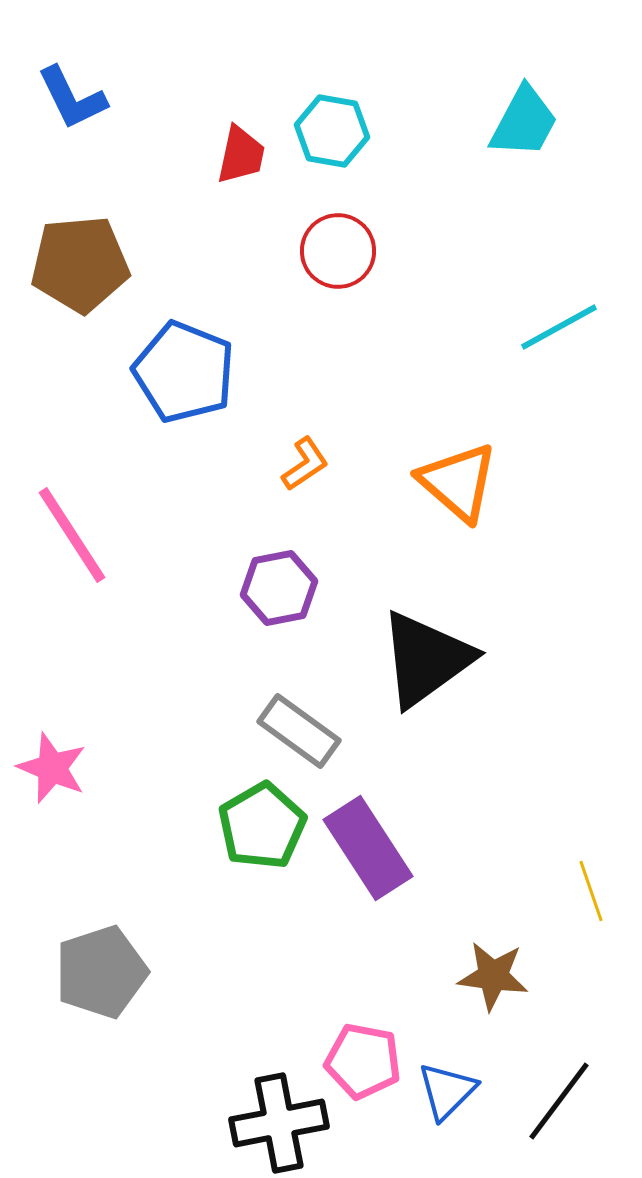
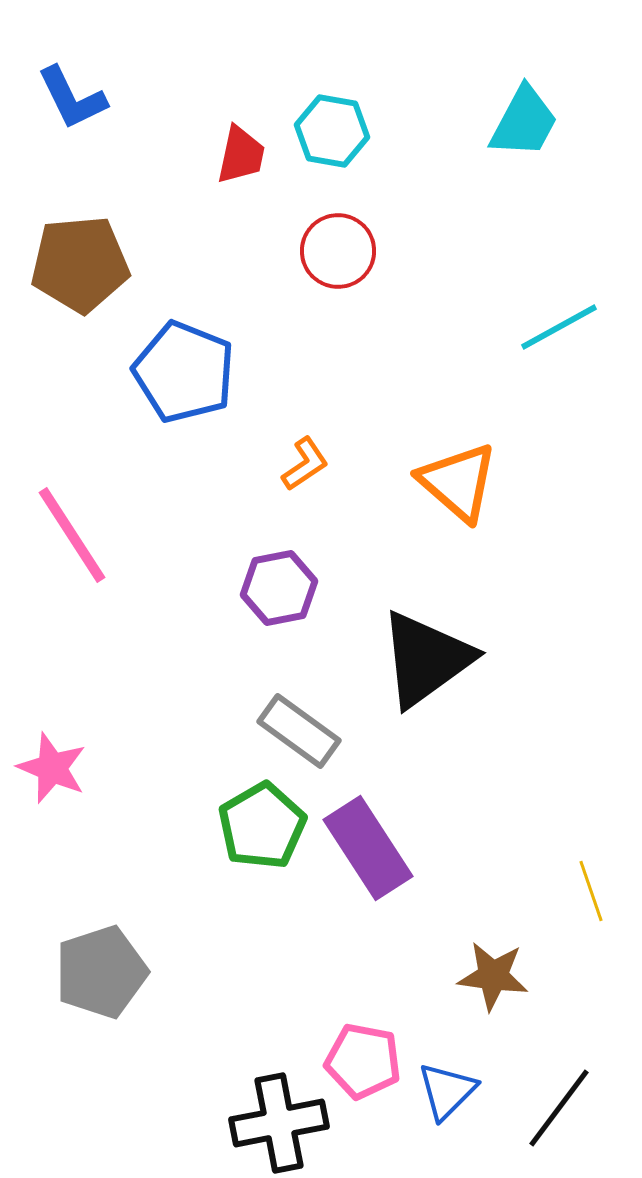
black line: moved 7 px down
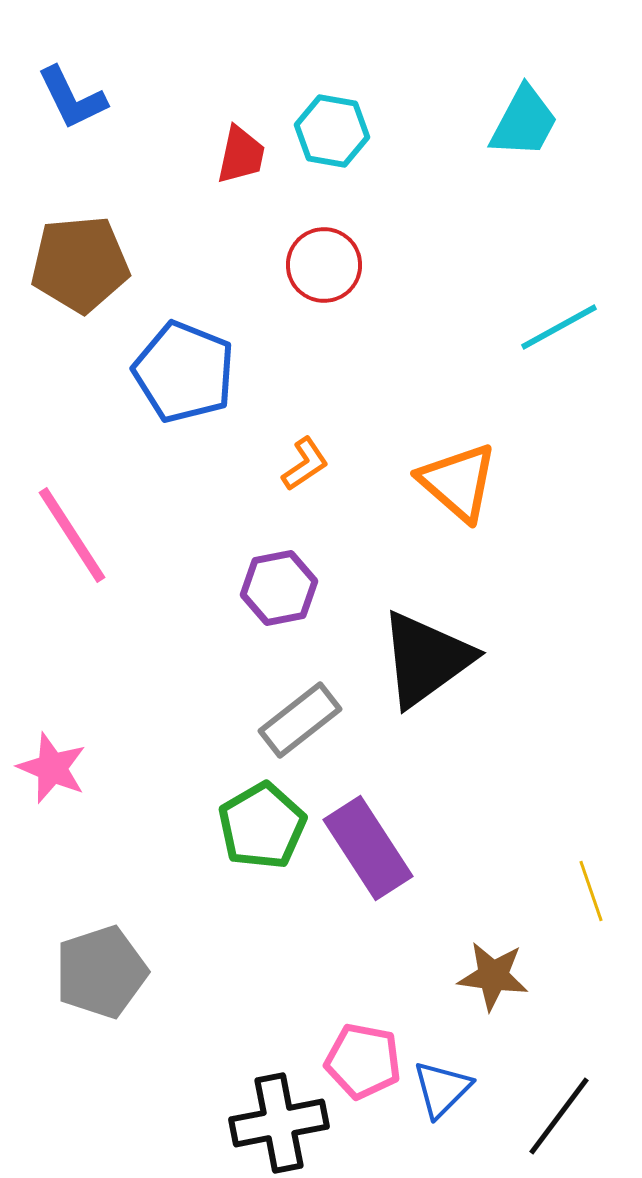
red circle: moved 14 px left, 14 px down
gray rectangle: moved 1 px right, 11 px up; rotated 74 degrees counterclockwise
blue triangle: moved 5 px left, 2 px up
black line: moved 8 px down
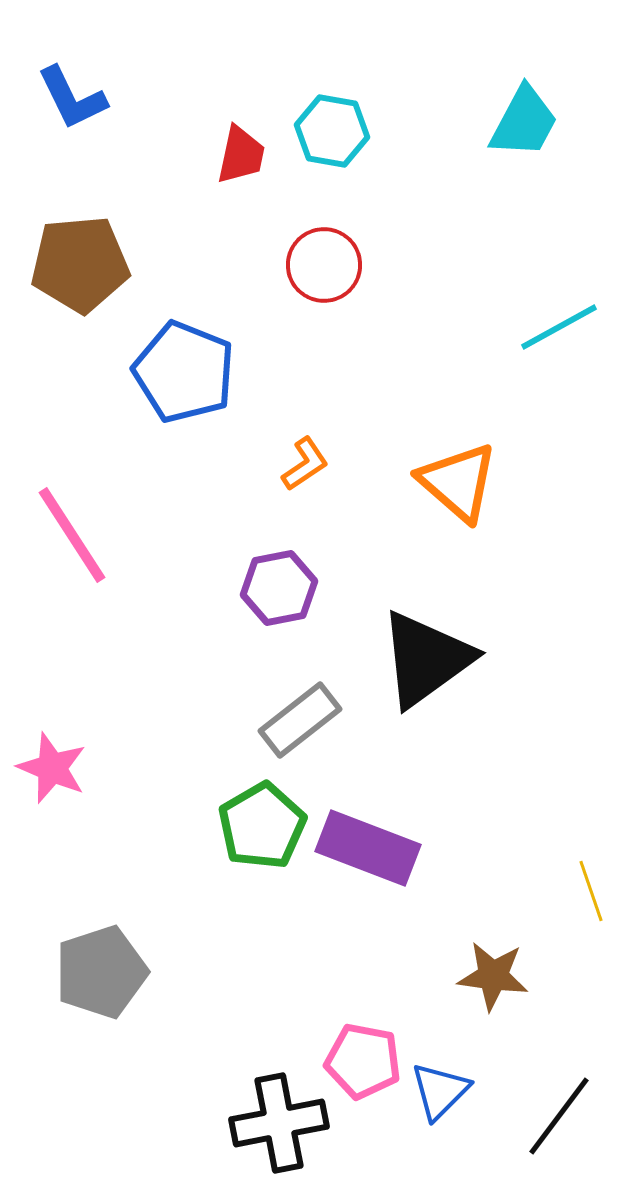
purple rectangle: rotated 36 degrees counterclockwise
blue triangle: moved 2 px left, 2 px down
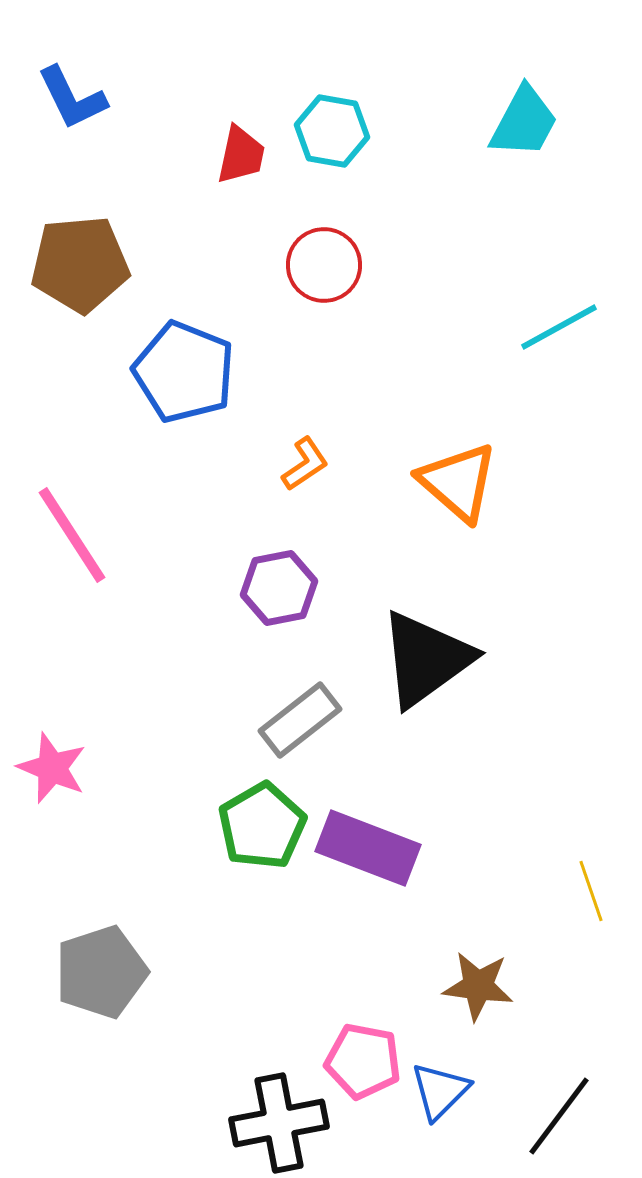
brown star: moved 15 px left, 10 px down
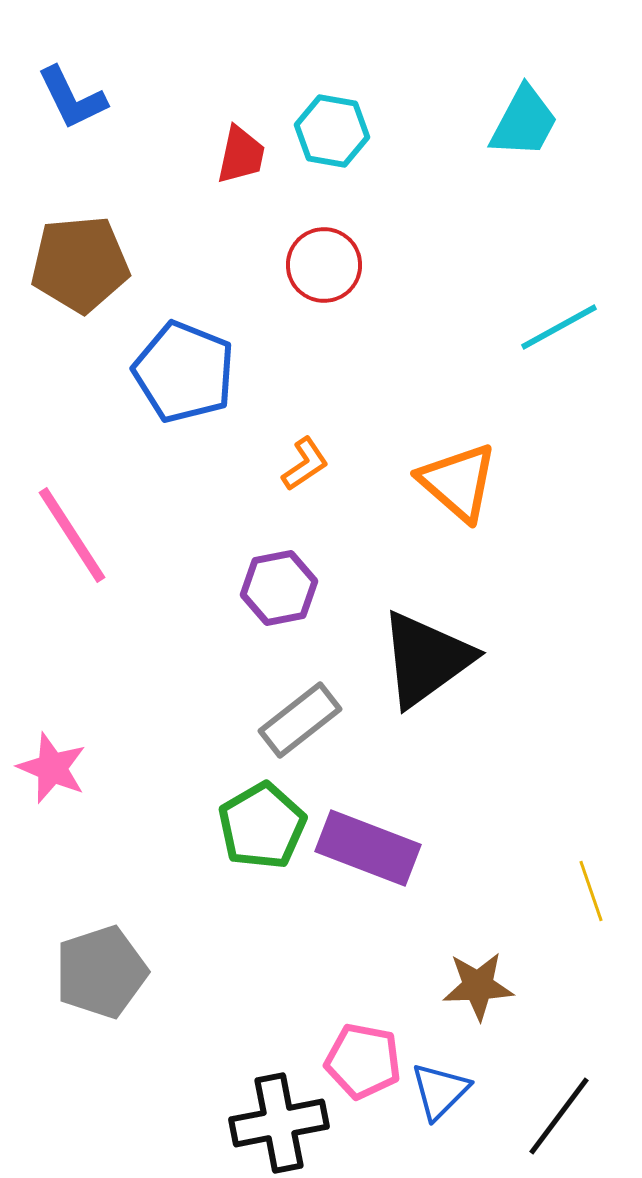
brown star: rotated 10 degrees counterclockwise
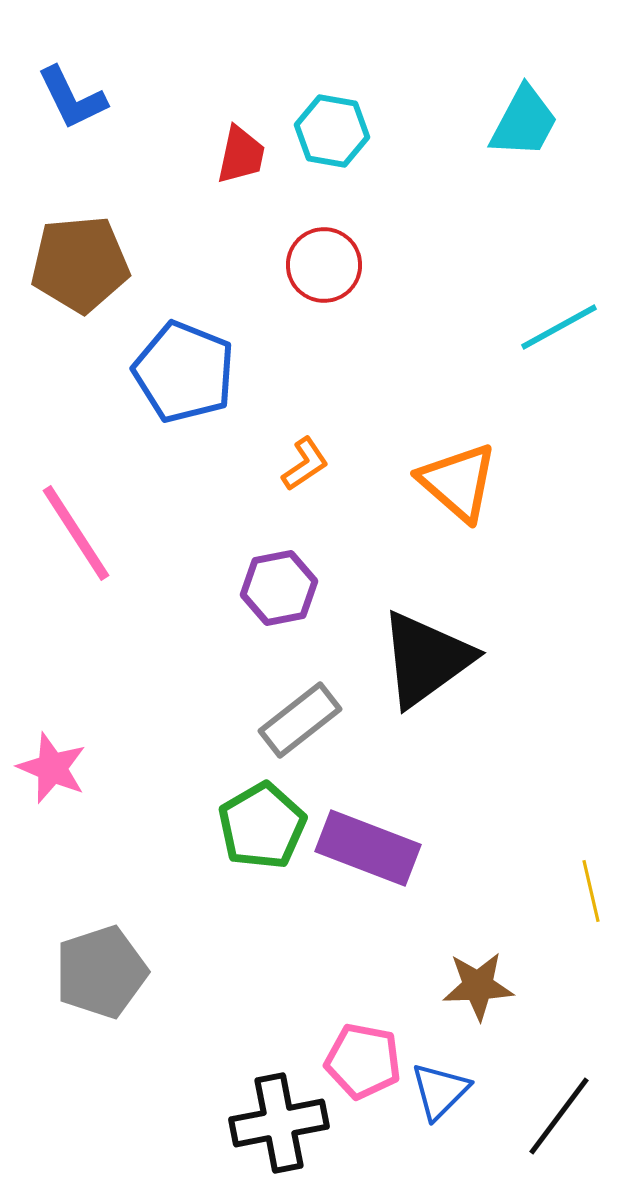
pink line: moved 4 px right, 2 px up
yellow line: rotated 6 degrees clockwise
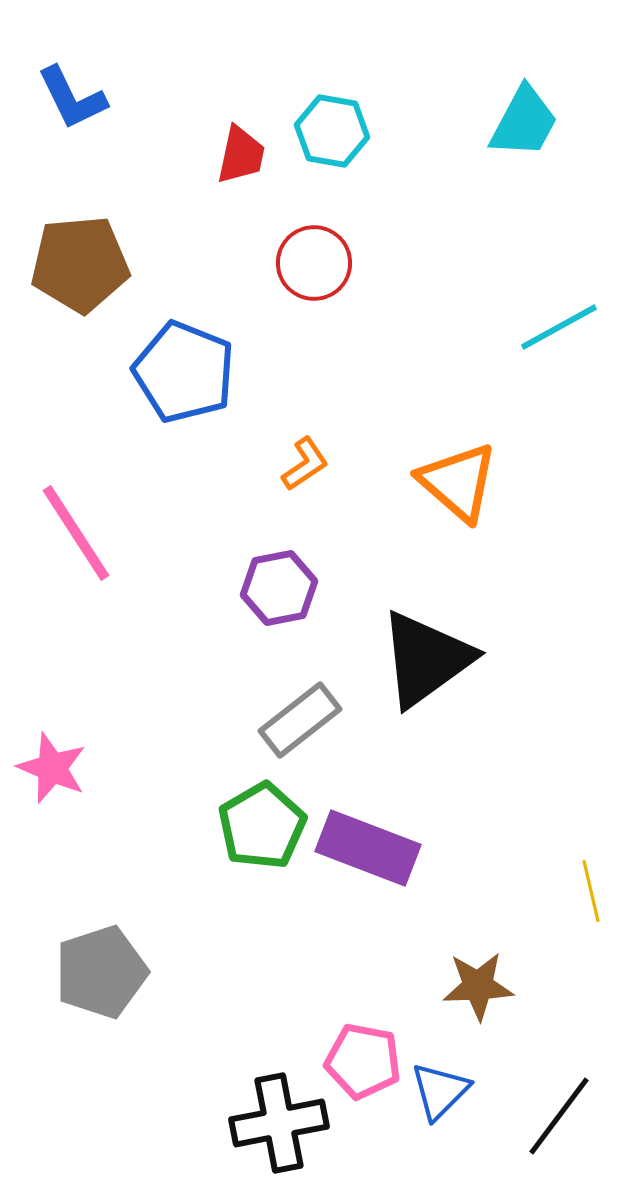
red circle: moved 10 px left, 2 px up
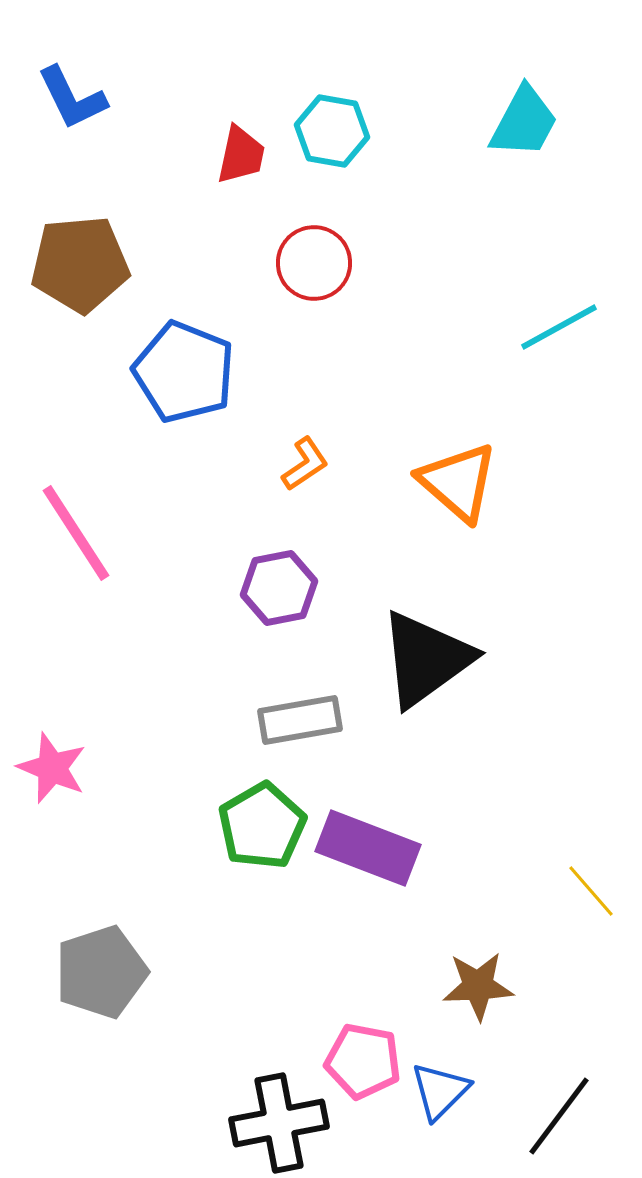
gray rectangle: rotated 28 degrees clockwise
yellow line: rotated 28 degrees counterclockwise
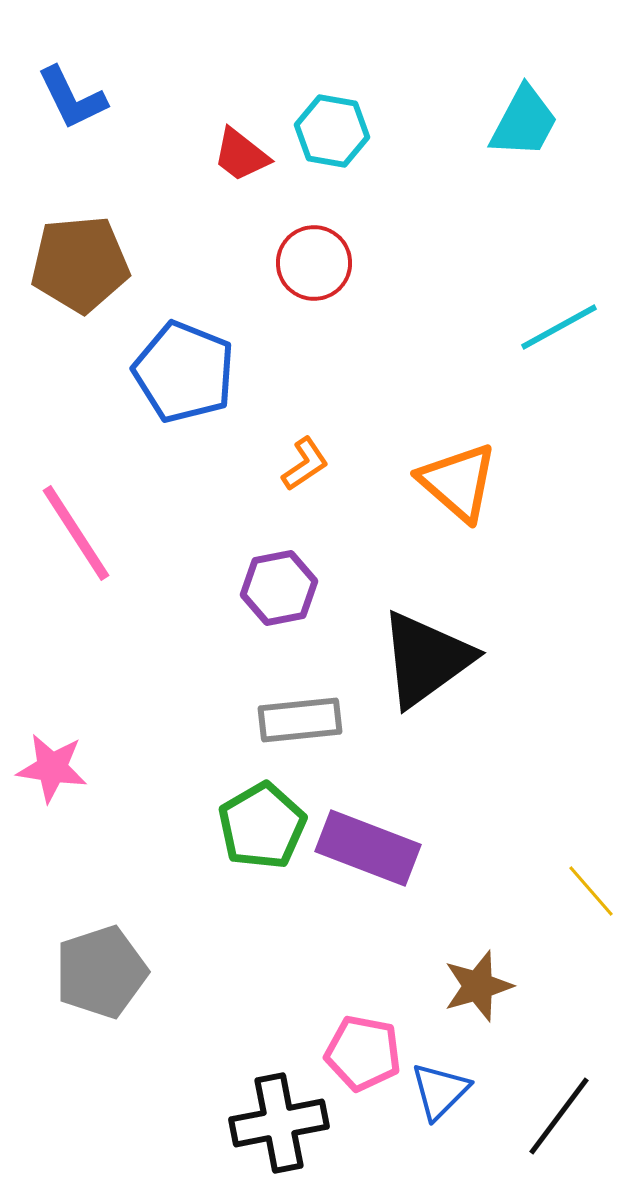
red trapezoid: rotated 116 degrees clockwise
gray rectangle: rotated 4 degrees clockwise
pink star: rotated 14 degrees counterclockwise
brown star: rotated 14 degrees counterclockwise
pink pentagon: moved 8 px up
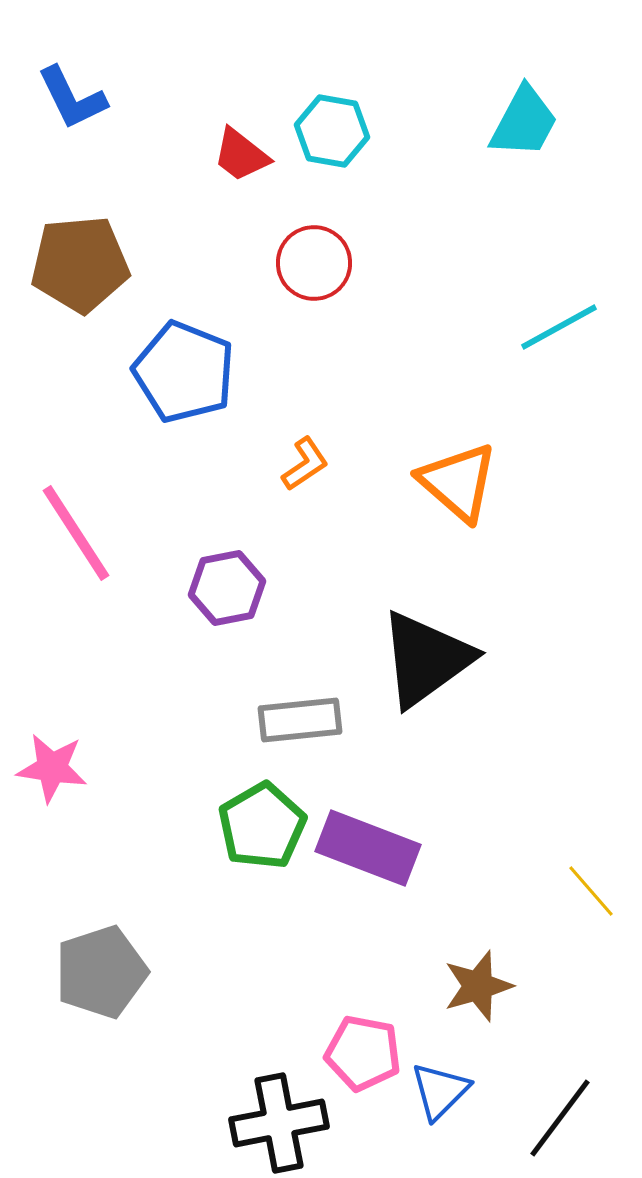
purple hexagon: moved 52 px left
black line: moved 1 px right, 2 px down
